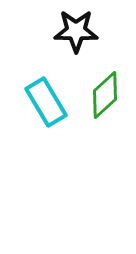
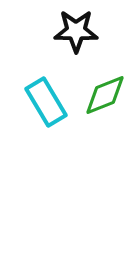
green diamond: rotated 21 degrees clockwise
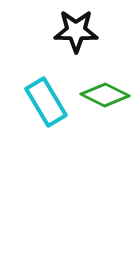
green diamond: rotated 48 degrees clockwise
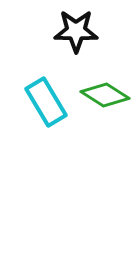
green diamond: rotated 6 degrees clockwise
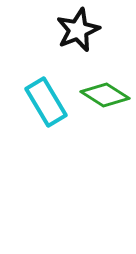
black star: moved 2 px right, 1 px up; rotated 24 degrees counterclockwise
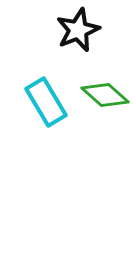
green diamond: rotated 9 degrees clockwise
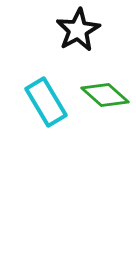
black star: rotated 6 degrees counterclockwise
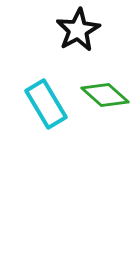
cyan rectangle: moved 2 px down
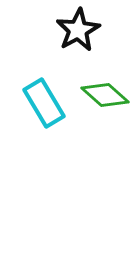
cyan rectangle: moved 2 px left, 1 px up
